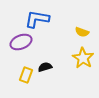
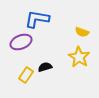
yellow star: moved 4 px left, 1 px up
yellow rectangle: rotated 14 degrees clockwise
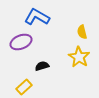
blue L-shape: moved 2 px up; rotated 20 degrees clockwise
yellow semicircle: rotated 56 degrees clockwise
black semicircle: moved 3 px left, 1 px up
yellow rectangle: moved 2 px left, 12 px down; rotated 14 degrees clockwise
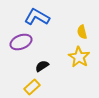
black semicircle: rotated 16 degrees counterclockwise
yellow rectangle: moved 8 px right
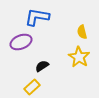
blue L-shape: rotated 20 degrees counterclockwise
